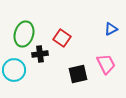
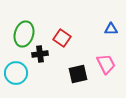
blue triangle: rotated 24 degrees clockwise
cyan circle: moved 2 px right, 3 px down
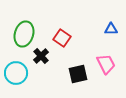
black cross: moved 1 px right, 2 px down; rotated 35 degrees counterclockwise
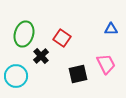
cyan circle: moved 3 px down
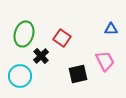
pink trapezoid: moved 1 px left, 3 px up
cyan circle: moved 4 px right
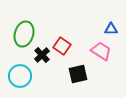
red square: moved 8 px down
black cross: moved 1 px right, 1 px up
pink trapezoid: moved 4 px left, 10 px up; rotated 30 degrees counterclockwise
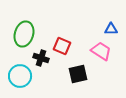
red square: rotated 12 degrees counterclockwise
black cross: moved 1 px left, 3 px down; rotated 28 degrees counterclockwise
